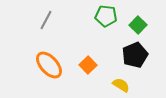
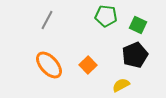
gray line: moved 1 px right
green square: rotated 18 degrees counterclockwise
yellow semicircle: rotated 60 degrees counterclockwise
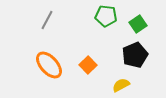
green square: moved 1 px up; rotated 30 degrees clockwise
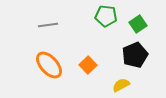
gray line: moved 1 px right, 5 px down; rotated 54 degrees clockwise
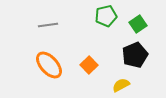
green pentagon: rotated 20 degrees counterclockwise
orange square: moved 1 px right
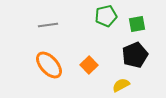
green square: moved 1 px left; rotated 24 degrees clockwise
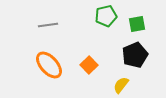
yellow semicircle: rotated 24 degrees counterclockwise
